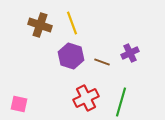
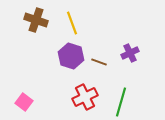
brown cross: moved 4 px left, 5 px up
brown line: moved 3 px left
red cross: moved 1 px left, 1 px up
pink square: moved 5 px right, 2 px up; rotated 24 degrees clockwise
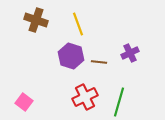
yellow line: moved 6 px right, 1 px down
brown line: rotated 14 degrees counterclockwise
green line: moved 2 px left
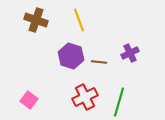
yellow line: moved 1 px right, 4 px up
pink square: moved 5 px right, 2 px up
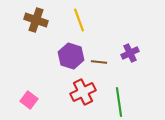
red cross: moved 2 px left, 5 px up
green line: rotated 24 degrees counterclockwise
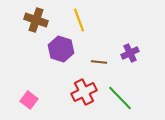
purple hexagon: moved 10 px left, 7 px up
red cross: moved 1 px right
green line: moved 1 px right, 4 px up; rotated 36 degrees counterclockwise
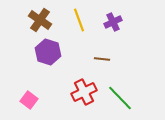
brown cross: moved 4 px right; rotated 15 degrees clockwise
purple hexagon: moved 13 px left, 3 px down
purple cross: moved 17 px left, 31 px up
brown line: moved 3 px right, 3 px up
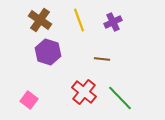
red cross: rotated 25 degrees counterclockwise
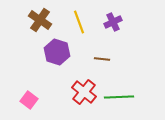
yellow line: moved 2 px down
purple hexagon: moved 9 px right
green line: moved 1 px left, 1 px up; rotated 48 degrees counterclockwise
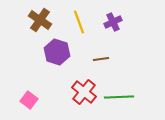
brown line: moved 1 px left; rotated 14 degrees counterclockwise
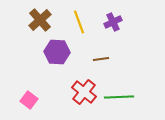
brown cross: rotated 15 degrees clockwise
purple hexagon: rotated 15 degrees counterclockwise
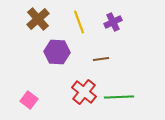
brown cross: moved 2 px left, 1 px up
